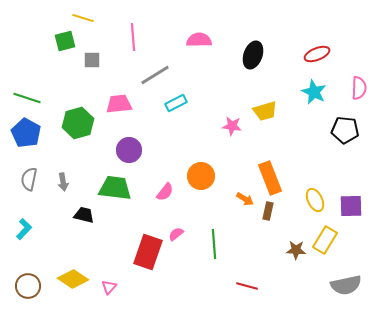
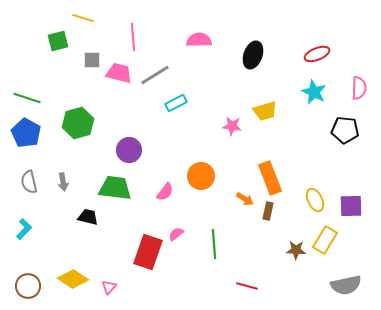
green square at (65, 41): moved 7 px left
pink trapezoid at (119, 104): moved 31 px up; rotated 20 degrees clockwise
gray semicircle at (29, 179): moved 3 px down; rotated 25 degrees counterclockwise
black trapezoid at (84, 215): moved 4 px right, 2 px down
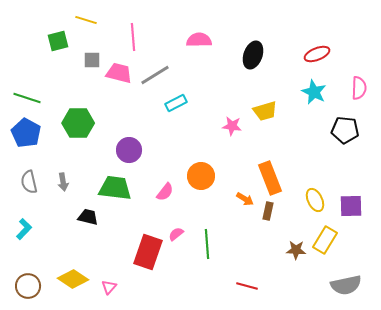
yellow line at (83, 18): moved 3 px right, 2 px down
green hexagon at (78, 123): rotated 16 degrees clockwise
green line at (214, 244): moved 7 px left
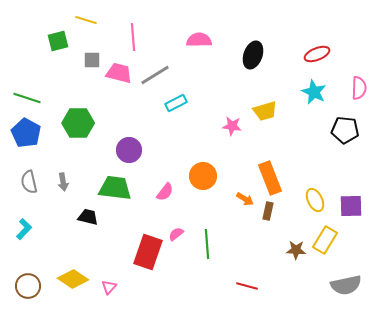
orange circle at (201, 176): moved 2 px right
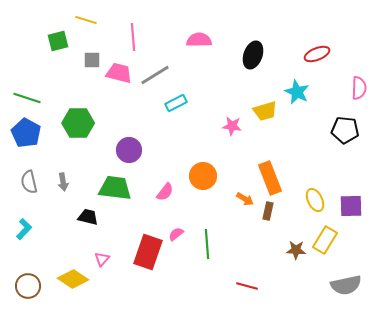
cyan star at (314, 92): moved 17 px left
pink triangle at (109, 287): moved 7 px left, 28 px up
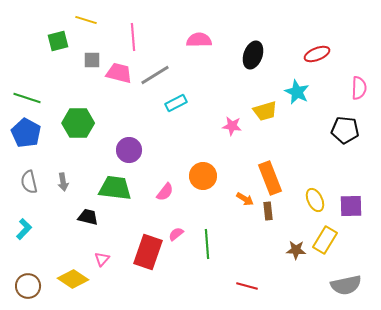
brown rectangle at (268, 211): rotated 18 degrees counterclockwise
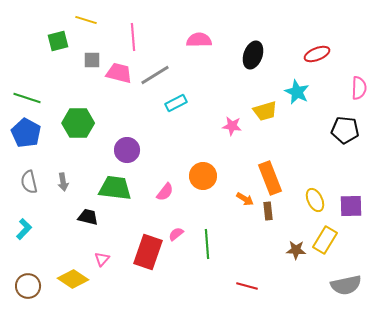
purple circle at (129, 150): moved 2 px left
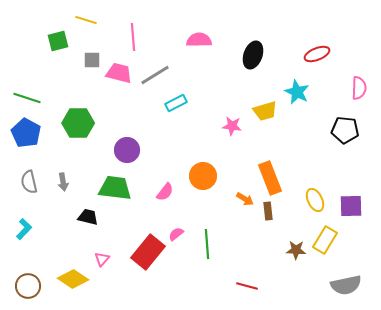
red rectangle at (148, 252): rotated 20 degrees clockwise
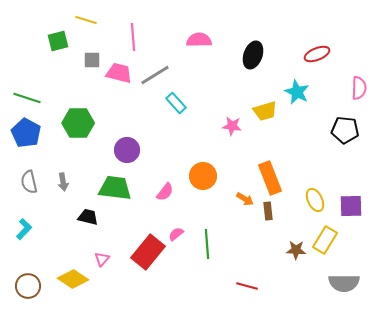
cyan rectangle at (176, 103): rotated 75 degrees clockwise
gray semicircle at (346, 285): moved 2 px left, 2 px up; rotated 12 degrees clockwise
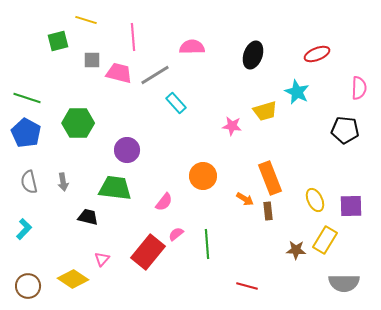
pink semicircle at (199, 40): moved 7 px left, 7 px down
pink semicircle at (165, 192): moved 1 px left, 10 px down
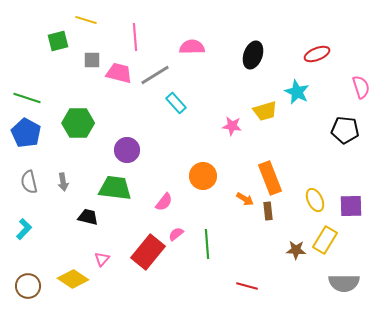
pink line at (133, 37): moved 2 px right
pink semicircle at (359, 88): moved 2 px right, 1 px up; rotated 20 degrees counterclockwise
